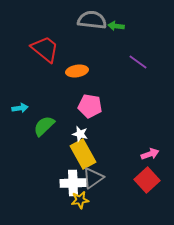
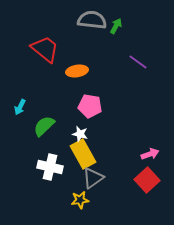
green arrow: rotated 112 degrees clockwise
cyan arrow: moved 1 px up; rotated 126 degrees clockwise
white cross: moved 23 px left, 16 px up; rotated 15 degrees clockwise
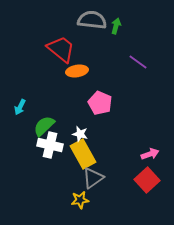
green arrow: rotated 14 degrees counterclockwise
red trapezoid: moved 16 px right
pink pentagon: moved 10 px right, 3 px up; rotated 15 degrees clockwise
white cross: moved 22 px up
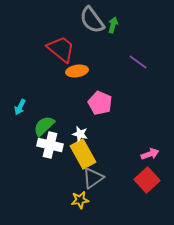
gray semicircle: rotated 132 degrees counterclockwise
green arrow: moved 3 px left, 1 px up
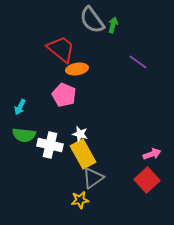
orange ellipse: moved 2 px up
pink pentagon: moved 36 px left, 8 px up
green semicircle: moved 20 px left, 9 px down; rotated 130 degrees counterclockwise
pink arrow: moved 2 px right
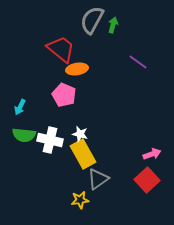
gray semicircle: rotated 64 degrees clockwise
white cross: moved 5 px up
gray triangle: moved 5 px right, 1 px down
